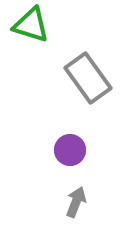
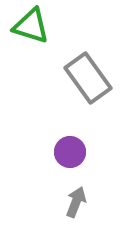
green triangle: moved 1 px down
purple circle: moved 2 px down
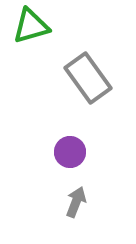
green triangle: rotated 33 degrees counterclockwise
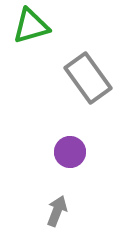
gray arrow: moved 19 px left, 9 px down
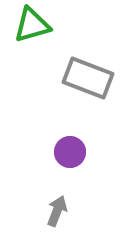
green triangle: moved 1 px right, 1 px up
gray rectangle: rotated 33 degrees counterclockwise
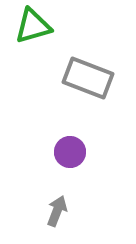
green triangle: moved 1 px right, 1 px down
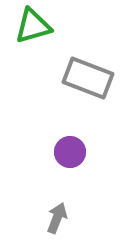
gray arrow: moved 7 px down
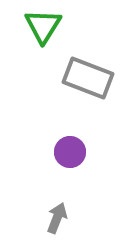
green triangle: moved 10 px right; rotated 42 degrees counterclockwise
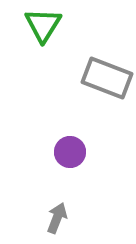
green triangle: moved 1 px up
gray rectangle: moved 19 px right
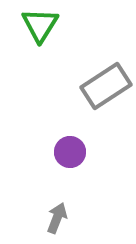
green triangle: moved 3 px left
gray rectangle: moved 1 px left, 8 px down; rotated 54 degrees counterclockwise
